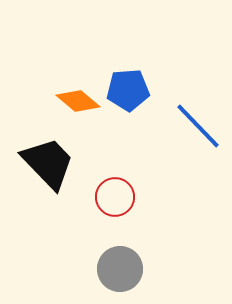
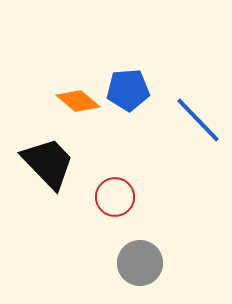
blue line: moved 6 px up
gray circle: moved 20 px right, 6 px up
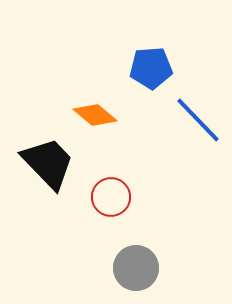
blue pentagon: moved 23 px right, 22 px up
orange diamond: moved 17 px right, 14 px down
red circle: moved 4 px left
gray circle: moved 4 px left, 5 px down
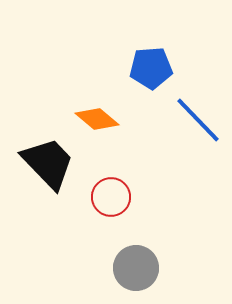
orange diamond: moved 2 px right, 4 px down
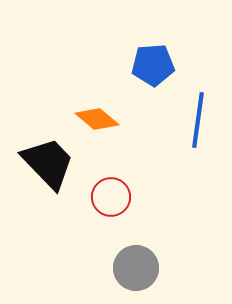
blue pentagon: moved 2 px right, 3 px up
blue line: rotated 52 degrees clockwise
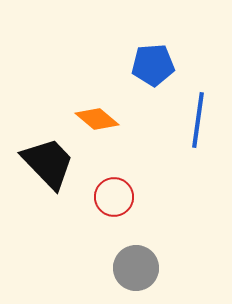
red circle: moved 3 px right
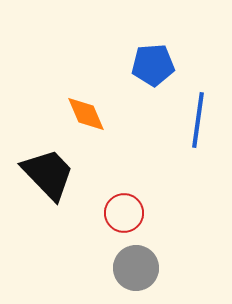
orange diamond: moved 11 px left, 5 px up; rotated 27 degrees clockwise
black trapezoid: moved 11 px down
red circle: moved 10 px right, 16 px down
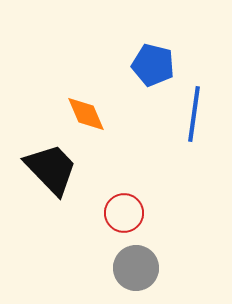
blue pentagon: rotated 18 degrees clockwise
blue line: moved 4 px left, 6 px up
black trapezoid: moved 3 px right, 5 px up
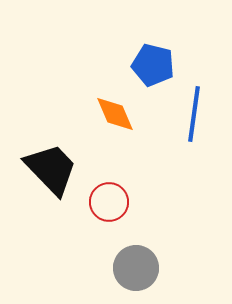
orange diamond: moved 29 px right
red circle: moved 15 px left, 11 px up
